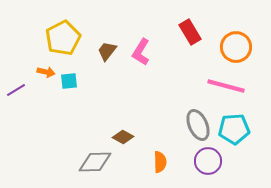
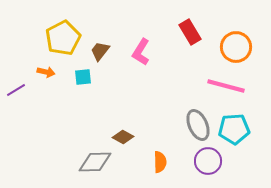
brown trapezoid: moved 7 px left
cyan square: moved 14 px right, 4 px up
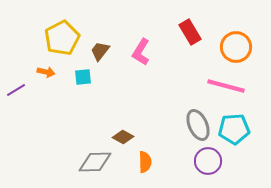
yellow pentagon: moved 1 px left
orange semicircle: moved 15 px left
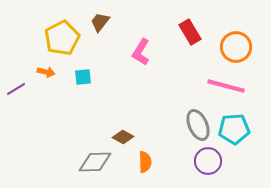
brown trapezoid: moved 29 px up
purple line: moved 1 px up
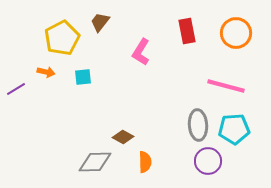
red rectangle: moved 3 px left, 1 px up; rotated 20 degrees clockwise
orange circle: moved 14 px up
gray ellipse: rotated 20 degrees clockwise
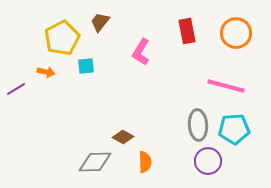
cyan square: moved 3 px right, 11 px up
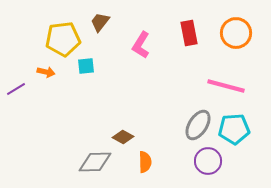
red rectangle: moved 2 px right, 2 px down
yellow pentagon: moved 1 px right, 1 px down; rotated 20 degrees clockwise
pink L-shape: moved 7 px up
gray ellipse: rotated 36 degrees clockwise
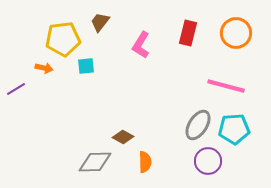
red rectangle: moved 1 px left; rotated 25 degrees clockwise
orange arrow: moved 2 px left, 4 px up
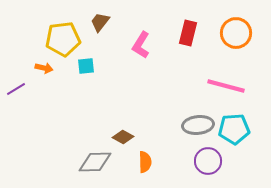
gray ellipse: rotated 52 degrees clockwise
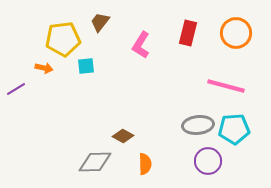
brown diamond: moved 1 px up
orange semicircle: moved 2 px down
